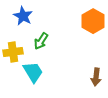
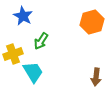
orange hexagon: moved 1 px left, 1 px down; rotated 15 degrees clockwise
yellow cross: moved 2 px down; rotated 12 degrees counterclockwise
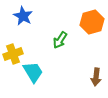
green arrow: moved 19 px right, 1 px up
